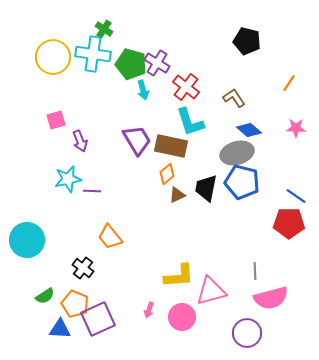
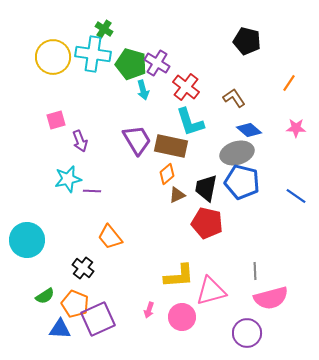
red pentagon: moved 82 px left; rotated 12 degrees clockwise
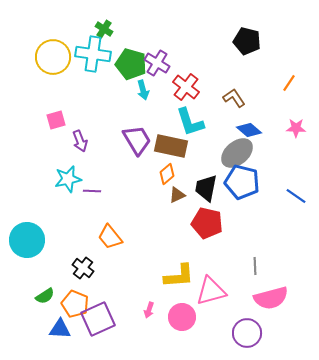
gray ellipse: rotated 24 degrees counterclockwise
gray line: moved 5 px up
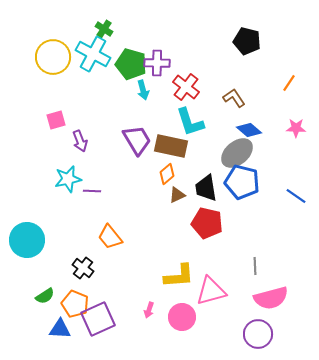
cyan cross: rotated 20 degrees clockwise
purple cross: rotated 30 degrees counterclockwise
black trapezoid: rotated 20 degrees counterclockwise
purple circle: moved 11 px right, 1 px down
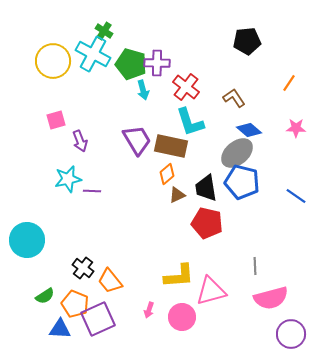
green cross: moved 2 px down
black pentagon: rotated 20 degrees counterclockwise
yellow circle: moved 4 px down
orange trapezoid: moved 44 px down
purple circle: moved 33 px right
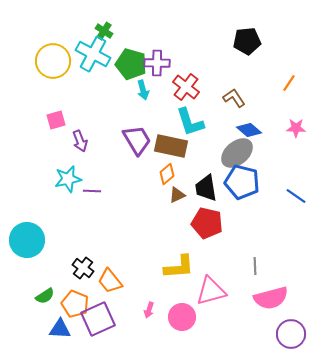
yellow L-shape: moved 9 px up
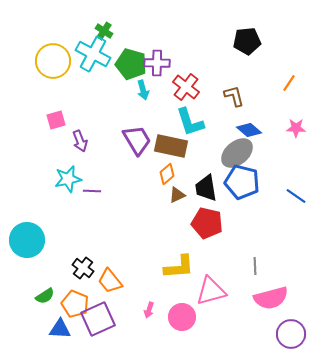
brown L-shape: moved 2 px up; rotated 20 degrees clockwise
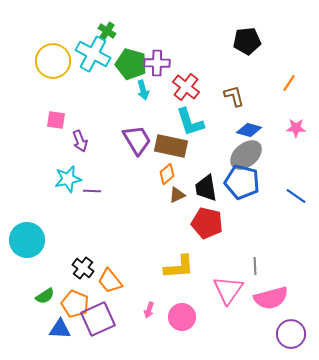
green cross: moved 3 px right
pink square: rotated 24 degrees clockwise
blue diamond: rotated 25 degrees counterclockwise
gray ellipse: moved 9 px right, 2 px down
pink triangle: moved 17 px right, 1 px up; rotated 40 degrees counterclockwise
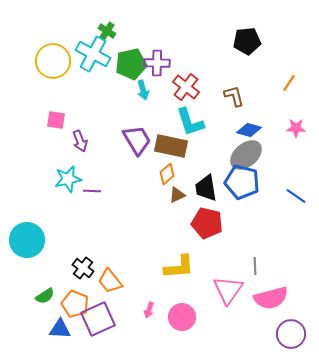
green pentagon: rotated 28 degrees counterclockwise
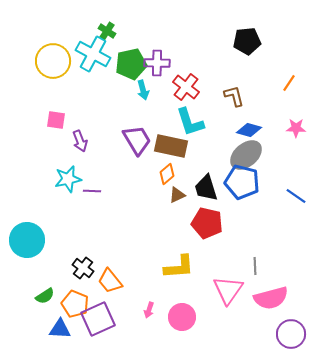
black trapezoid: rotated 8 degrees counterclockwise
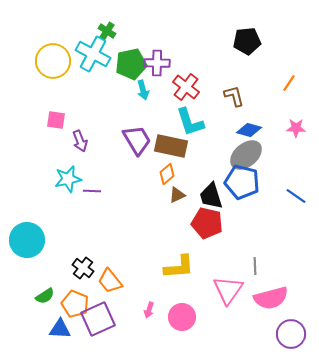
black trapezoid: moved 5 px right, 8 px down
